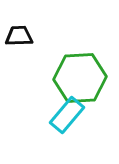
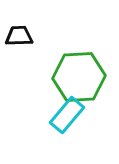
green hexagon: moved 1 px left, 1 px up
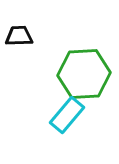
green hexagon: moved 5 px right, 3 px up
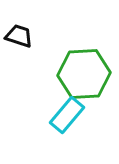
black trapezoid: rotated 20 degrees clockwise
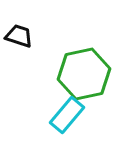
green hexagon: rotated 9 degrees counterclockwise
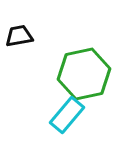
black trapezoid: rotated 28 degrees counterclockwise
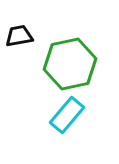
green hexagon: moved 14 px left, 10 px up
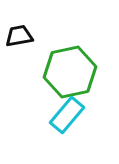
green hexagon: moved 8 px down
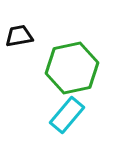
green hexagon: moved 2 px right, 4 px up
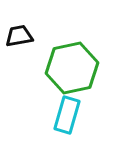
cyan rectangle: rotated 24 degrees counterclockwise
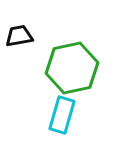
cyan rectangle: moved 5 px left
